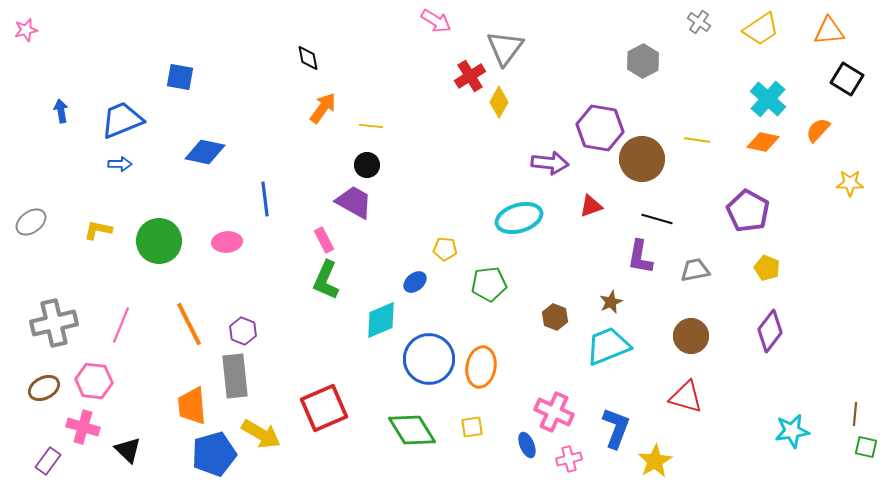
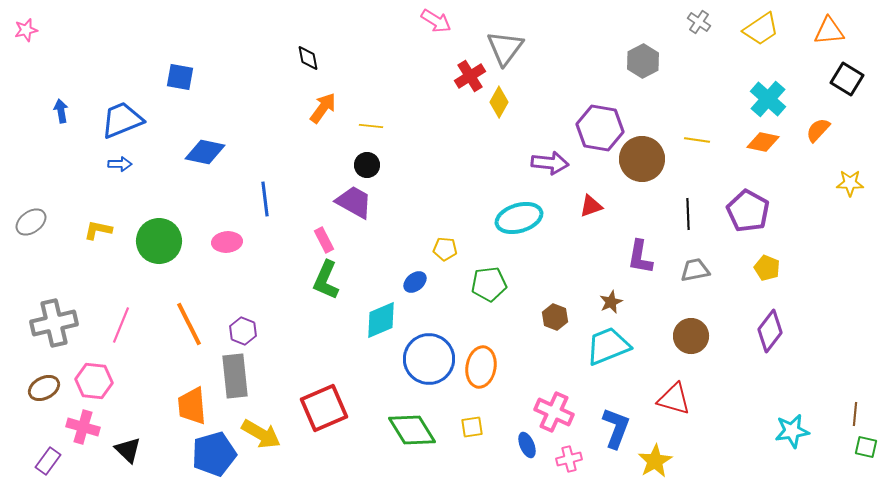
black line at (657, 219): moved 31 px right, 5 px up; rotated 72 degrees clockwise
red triangle at (686, 397): moved 12 px left, 2 px down
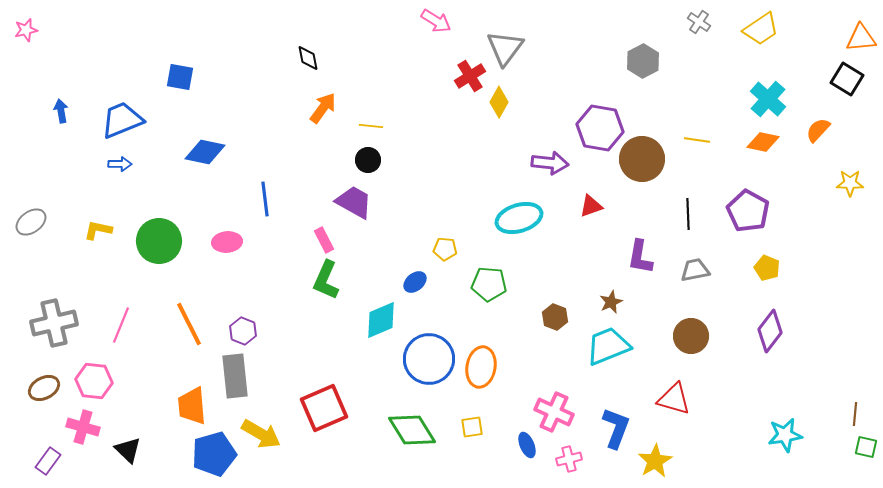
orange triangle at (829, 31): moved 32 px right, 7 px down
black circle at (367, 165): moved 1 px right, 5 px up
green pentagon at (489, 284): rotated 12 degrees clockwise
cyan star at (792, 431): moved 7 px left, 4 px down
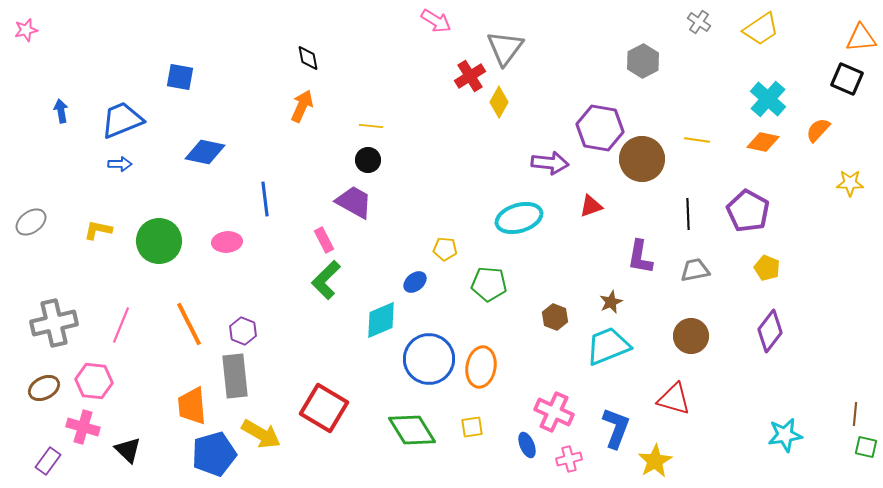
black square at (847, 79): rotated 8 degrees counterclockwise
orange arrow at (323, 108): moved 21 px left, 2 px up; rotated 12 degrees counterclockwise
green L-shape at (326, 280): rotated 21 degrees clockwise
red square at (324, 408): rotated 36 degrees counterclockwise
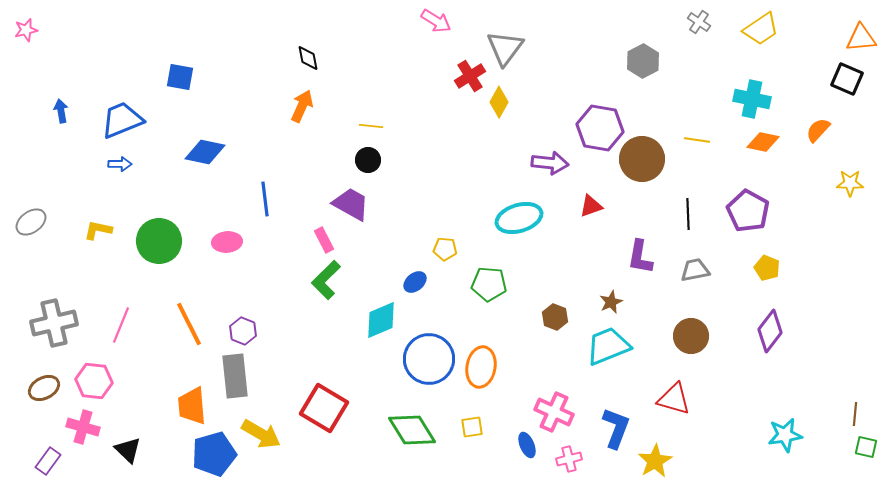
cyan cross at (768, 99): moved 16 px left; rotated 30 degrees counterclockwise
purple trapezoid at (354, 202): moved 3 px left, 2 px down
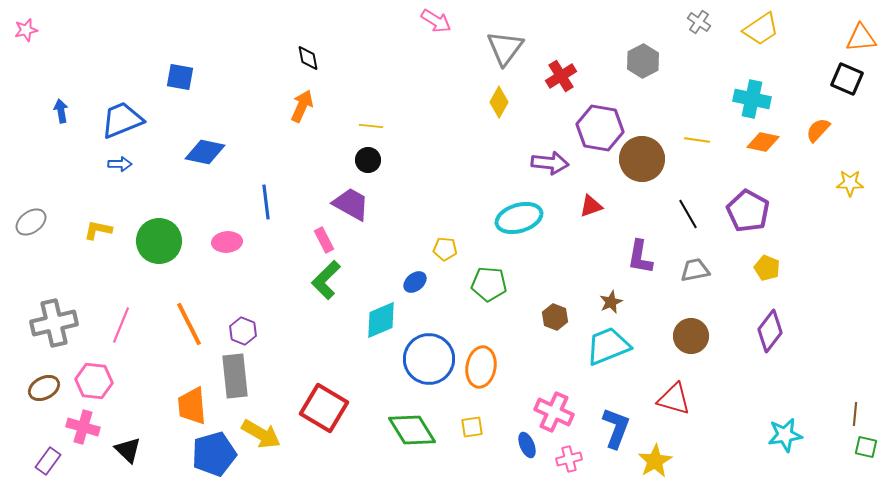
red cross at (470, 76): moved 91 px right
blue line at (265, 199): moved 1 px right, 3 px down
black line at (688, 214): rotated 28 degrees counterclockwise
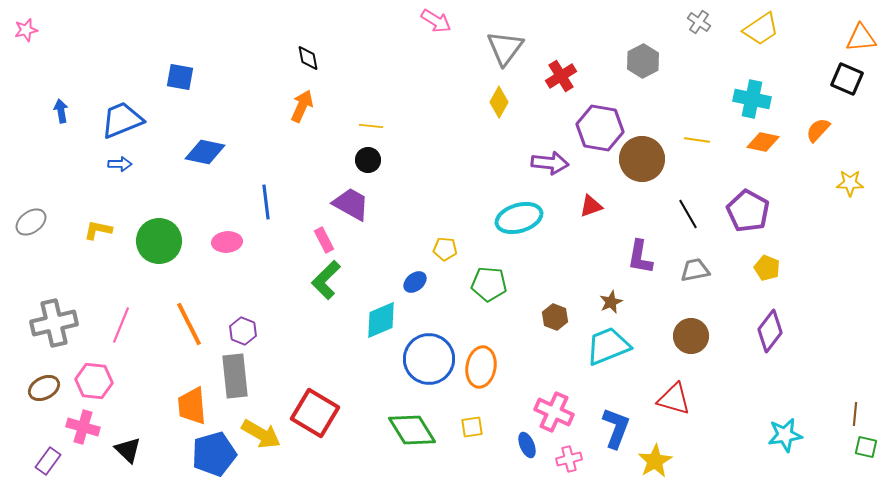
red square at (324, 408): moved 9 px left, 5 px down
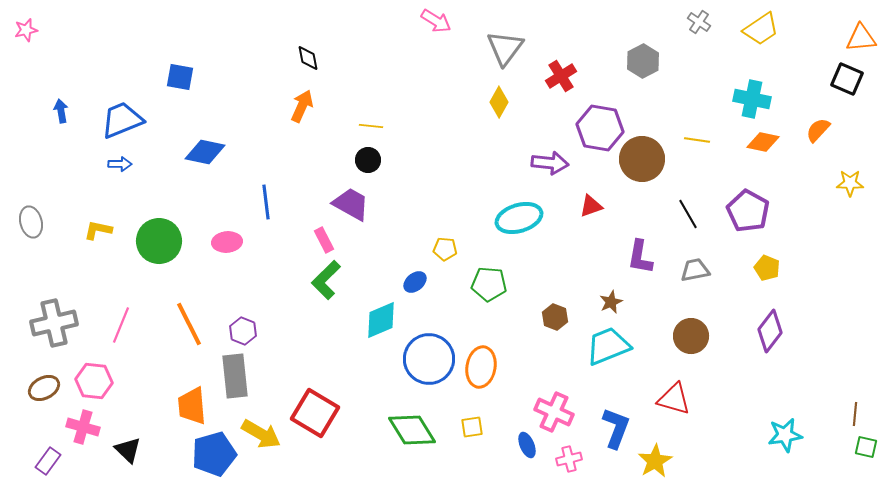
gray ellipse at (31, 222): rotated 68 degrees counterclockwise
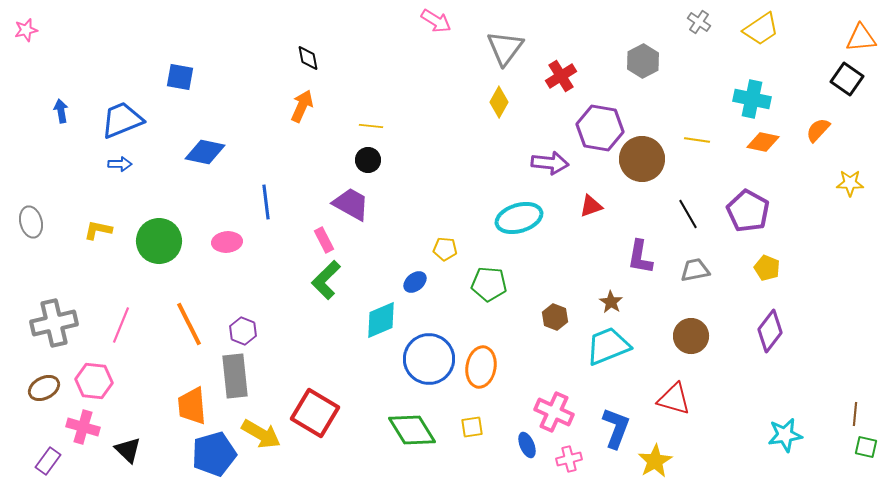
black square at (847, 79): rotated 12 degrees clockwise
brown star at (611, 302): rotated 15 degrees counterclockwise
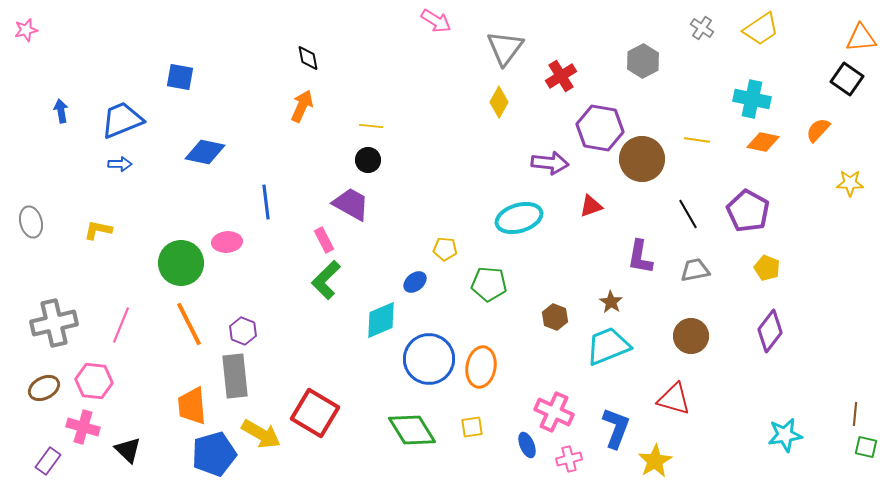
gray cross at (699, 22): moved 3 px right, 6 px down
green circle at (159, 241): moved 22 px right, 22 px down
